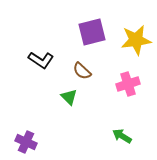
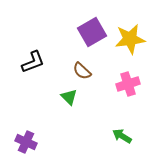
purple square: rotated 16 degrees counterclockwise
yellow star: moved 6 px left, 1 px up
black L-shape: moved 8 px left, 2 px down; rotated 55 degrees counterclockwise
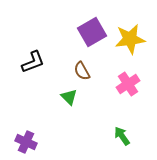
brown semicircle: rotated 18 degrees clockwise
pink cross: rotated 15 degrees counterclockwise
green arrow: rotated 24 degrees clockwise
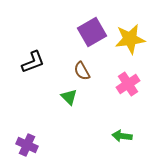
green arrow: rotated 48 degrees counterclockwise
purple cross: moved 1 px right, 3 px down
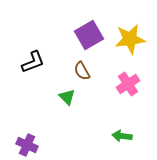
purple square: moved 3 px left, 3 px down
green triangle: moved 2 px left
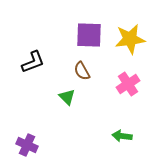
purple square: rotated 32 degrees clockwise
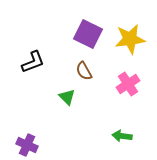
purple square: moved 1 px left, 1 px up; rotated 24 degrees clockwise
brown semicircle: moved 2 px right
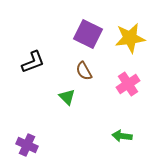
yellow star: moved 1 px up
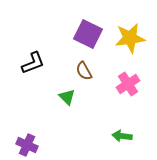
black L-shape: moved 1 px down
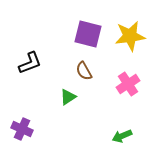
purple square: rotated 12 degrees counterclockwise
yellow star: moved 2 px up
black L-shape: moved 3 px left
green triangle: moved 1 px right; rotated 42 degrees clockwise
green arrow: rotated 30 degrees counterclockwise
purple cross: moved 5 px left, 16 px up
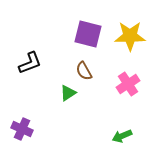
yellow star: rotated 8 degrees clockwise
green triangle: moved 4 px up
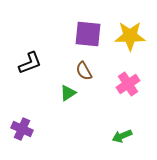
purple square: rotated 8 degrees counterclockwise
